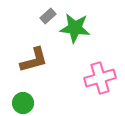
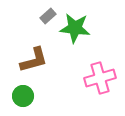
green circle: moved 7 px up
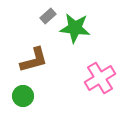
pink cross: rotated 16 degrees counterclockwise
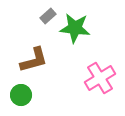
green circle: moved 2 px left, 1 px up
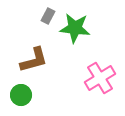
gray rectangle: rotated 21 degrees counterclockwise
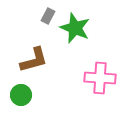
green star: rotated 16 degrees clockwise
pink cross: rotated 36 degrees clockwise
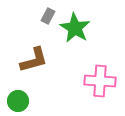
green star: rotated 8 degrees clockwise
pink cross: moved 3 px down
green circle: moved 3 px left, 6 px down
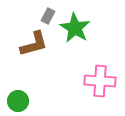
brown L-shape: moved 16 px up
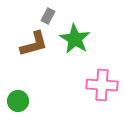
green star: moved 11 px down
pink cross: moved 2 px right, 4 px down
